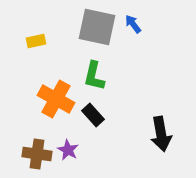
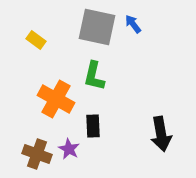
yellow rectangle: moved 1 px up; rotated 48 degrees clockwise
black rectangle: moved 11 px down; rotated 40 degrees clockwise
purple star: moved 1 px right, 1 px up
brown cross: rotated 12 degrees clockwise
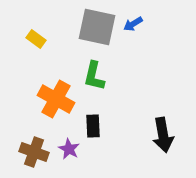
blue arrow: rotated 84 degrees counterclockwise
yellow rectangle: moved 1 px up
black arrow: moved 2 px right, 1 px down
brown cross: moved 3 px left, 2 px up
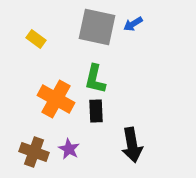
green L-shape: moved 1 px right, 3 px down
black rectangle: moved 3 px right, 15 px up
black arrow: moved 31 px left, 10 px down
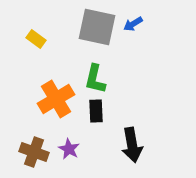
orange cross: rotated 30 degrees clockwise
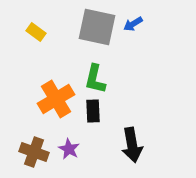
yellow rectangle: moved 7 px up
black rectangle: moved 3 px left
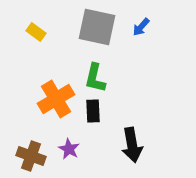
blue arrow: moved 8 px right, 3 px down; rotated 18 degrees counterclockwise
green L-shape: moved 1 px up
brown cross: moved 3 px left, 4 px down
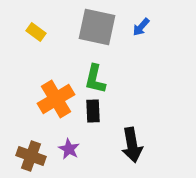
green L-shape: moved 1 px down
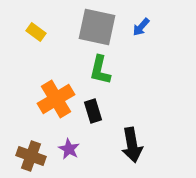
green L-shape: moved 5 px right, 9 px up
black rectangle: rotated 15 degrees counterclockwise
